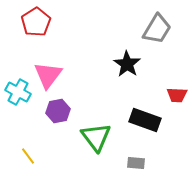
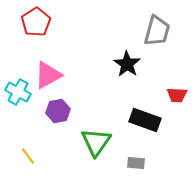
gray trapezoid: moved 2 px down; rotated 16 degrees counterclockwise
pink triangle: rotated 24 degrees clockwise
green triangle: moved 5 px down; rotated 12 degrees clockwise
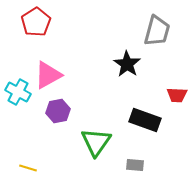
yellow line: moved 12 px down; rotated 36 degrees counterclockwise
gray rectangle: moved 1 px left, 2 px down
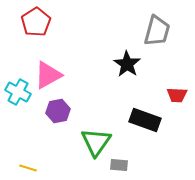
gray rectangle: moved 16 px left
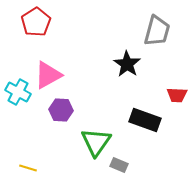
purple hexagon: moved 3 px right, 1 px up; rotated 15 degrees clockwise
gray rectangle: rotated 18 degrees clockwise
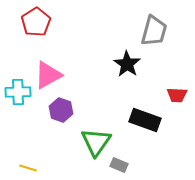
gray trapezoid: moved 3 px left
cyan cross: rotated 30 degrees counterclockwise
purple hexagon: rotated 15 degrees clockwise
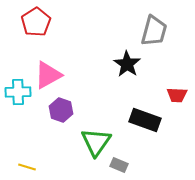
yellow line: moved 1 px left, 1 px up
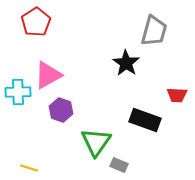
black star: moved 1 px left, 1 px up
yellow line: moved 2 px right, 1 px down
